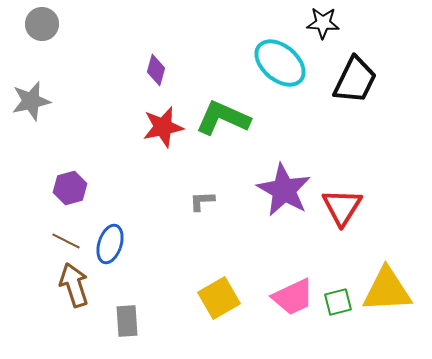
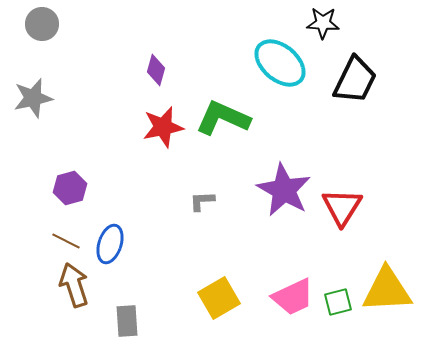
gray star: moved 2 px right, 3 px up
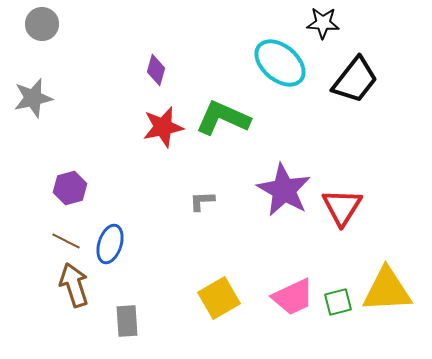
black trapezoid: rotated 12 degrees clockwise
